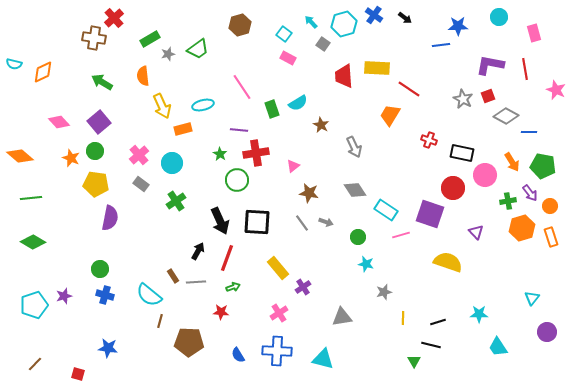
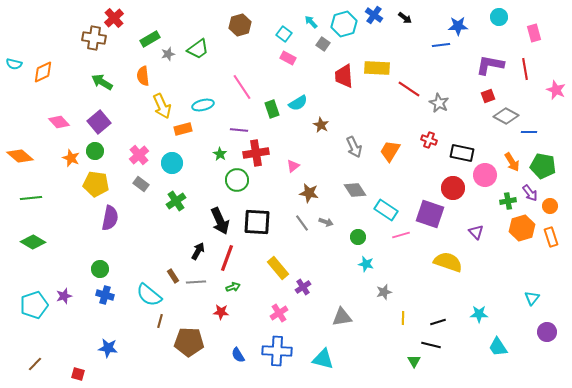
gray star at (463, 99): moved 24 px left, 4 px down
orange trapezoid at (390, 115): moved 36 px down
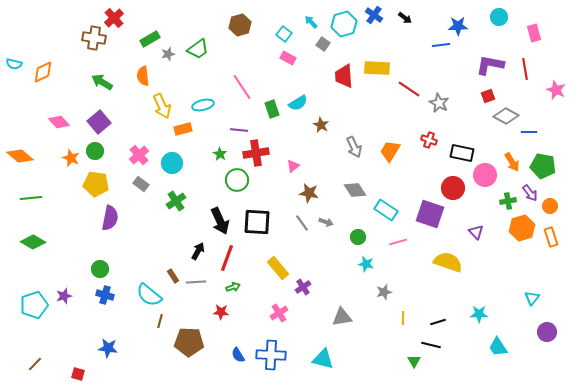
pink line at (401, 235): moved 3 px left, 7 px down
blue cross at (277, 351): moved 6 px left, 4 px down
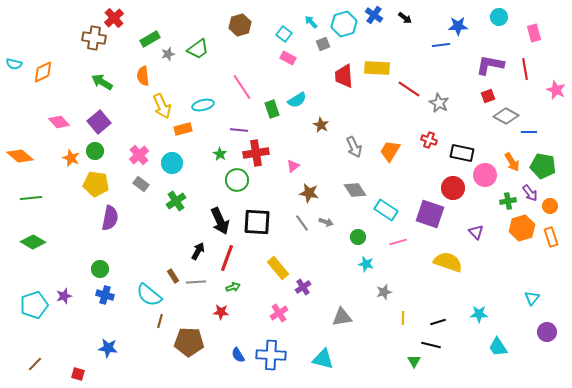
gray square at (323, 44): rotated 32 degrees clockwise
cyan semicircle at (298, 103): moved 1 px left, 3 px up
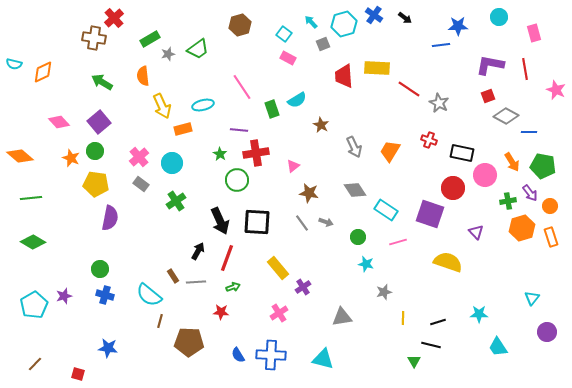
pink cross at (139, 155): moved 2 px down
cyan pentagon at (34, 305): rotated 12 degrees counterclockwise
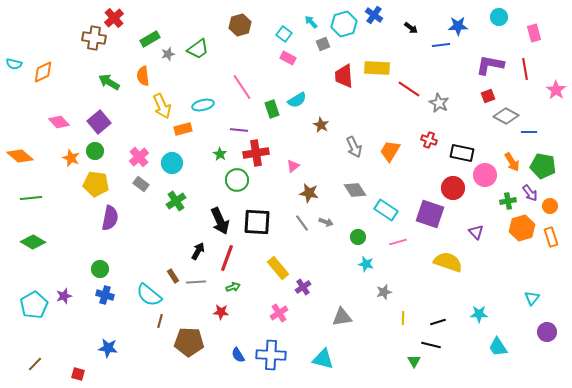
black arrow at (405, 18): moved 6 px right, 10 px down
green arrow at (102, 82): moved 7 px right
pink star at (556, 90): rotated 12 degrees clockwise
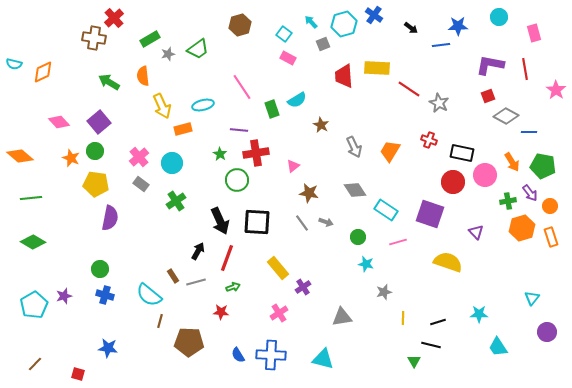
red circle at (453, 188): moved 6 px up
gray line at (196, 282): rotated 12 degrees counterclockwise
